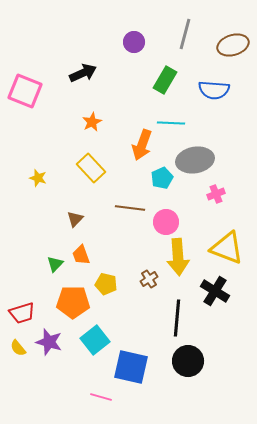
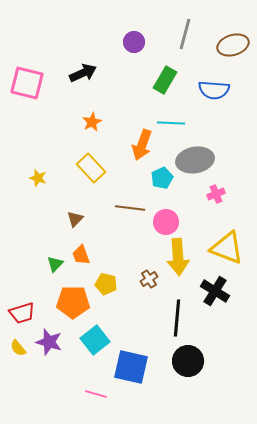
pink square: moved 2 px right, 8 px up; rotated 8 degrees counterclockwise
pink line: moved 5 px left, 3 px up
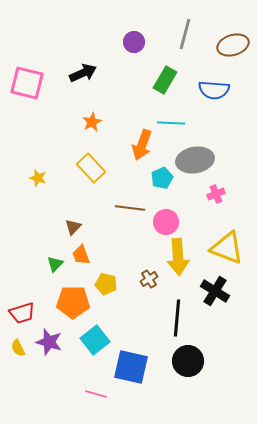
brown triangle: moved 2 px left, 8 px down
yellow semicircle: rotated 12 degrees clockwise
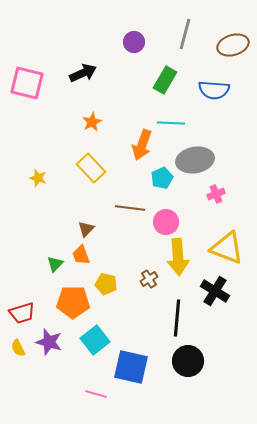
brown triangle: moved 13 px right, 2 px down
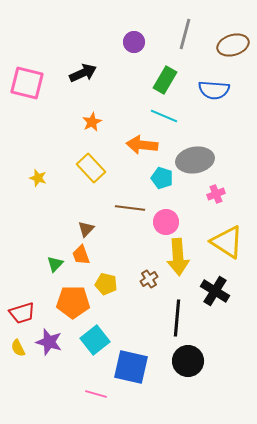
cyan line: moved 7 px left, 7 px up; rotated 20 degrees clockwise
orange arrow: rotated 76 degrees clockwise
cyan pentagon: rotated 30 degrees counterclockwise
yellow triangle: moved 6 px up; rotated 12 degrees clockwise
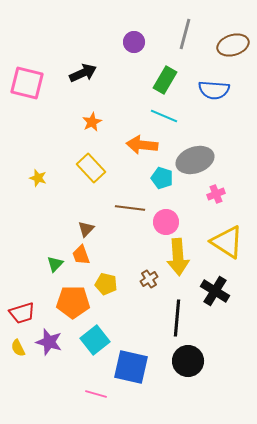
gray ellipse: rotated 9 degrees counterclockwise
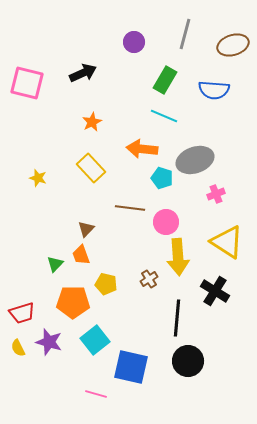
orange arrow: moved 4 px down
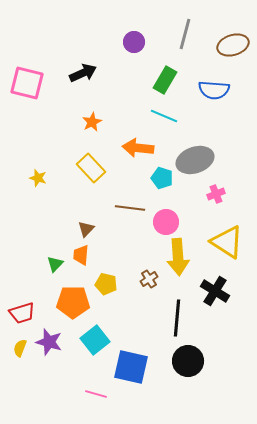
orange arrow: moved 4 px left, 1 px up
orange trapezoid: rotated 25 degrees clockwise
yellow semicircle: moved 2 px right; rotated 48 degrees clockwise
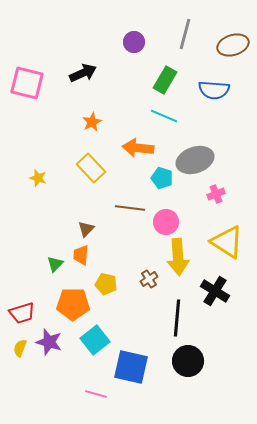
orange pentagon: moved 2 px down
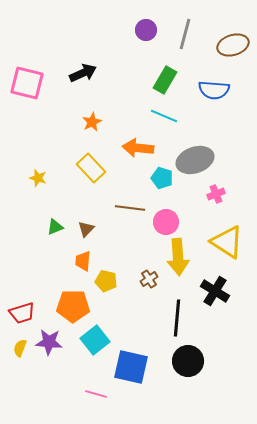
purple circle: moved 12 px right, 12 px up
orange trapezoid: moved 2 px right, 6 px down
green triangle: moved 37 px up; rotated 24 degrees clockwise
yellow pentagon: moved 3 px up
orange pentagon: moved 2 px down
purple star: rotated 12 degrees counterclockwise
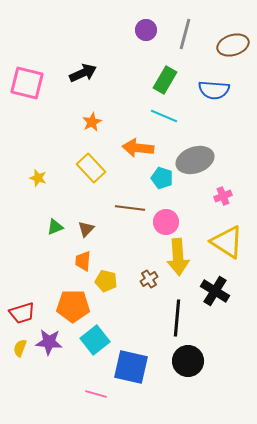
pink cross: moved 7 px right, 2 px down
